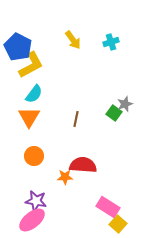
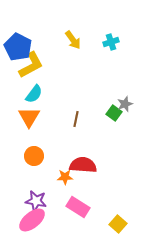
pink rectangle: moved 30 px left
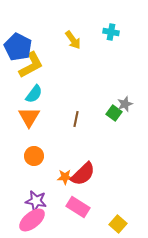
cyan cross: moved 10 px up; rotated 28 degrees clockwise
red semicircle: moved 9 px down; rotated 132 degrees clockwise
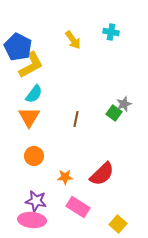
gray star: moved 1 px left
red semicircle: moved 19 px right
pink ellipse: rotated 44 degrees clockwise
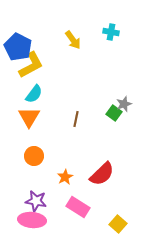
orange star: rotated 28 degrees counterclockwise
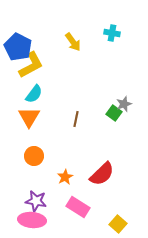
cyan cross: moved 1 px right, 1 px down
yellow arrow: moved 2 px down
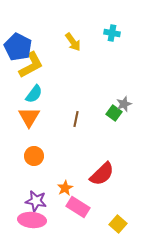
orange star: moved 11 px down
